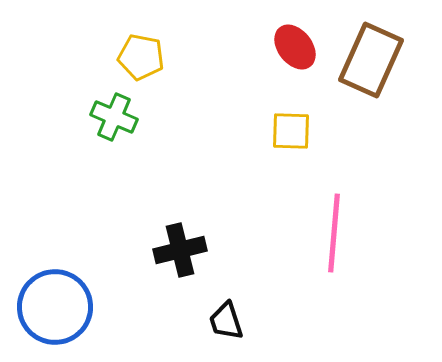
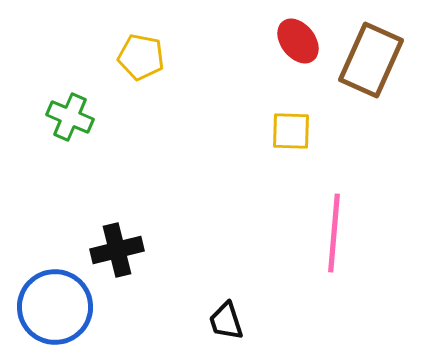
red ellipse: moved 3 px right, 6 px up
green cross: moved 44 px left
black cross: moved 63 px left
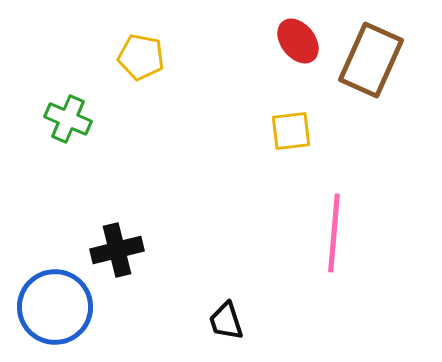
green cross: moved 2 px left, 2 px down
yellow square: rotated 9 degrees counterclockwise
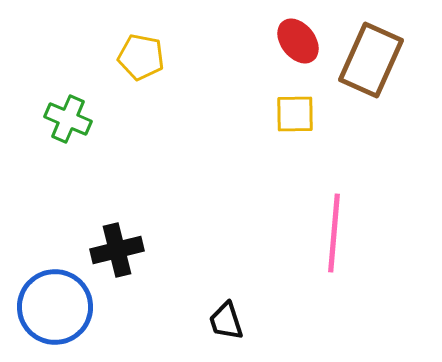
yellow square: moved 4 px right, 17 px up; rotated 6 degrees clockwise
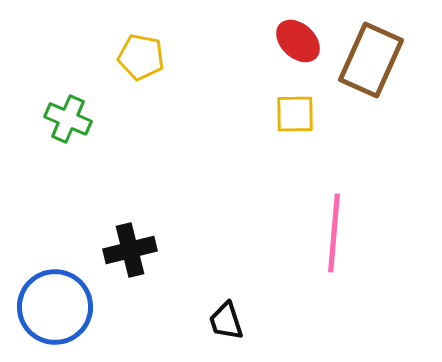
red ellipse: rotated 9 degrees counterclockwise
black cross: moved 13 px right
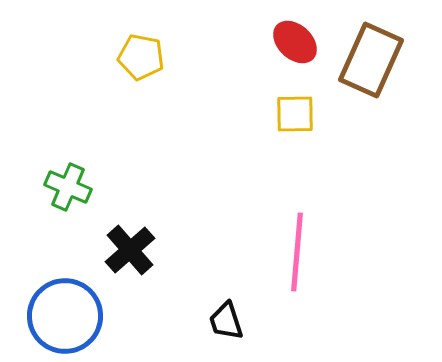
red ellipse: moved 3 px left, 1 px down
green cross: moved 68 px down
pink line: moved 37 px left, 19 px down
black cross: rotated 27 degrees counterclockwise
blue circle: moved 10 px right, 9 px down
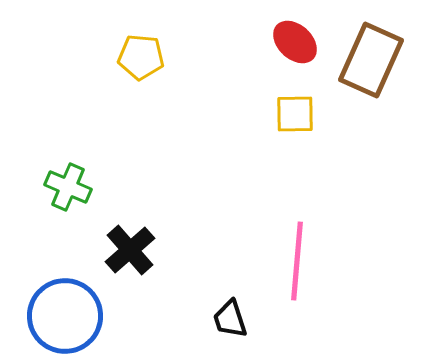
yellow pentagon: rotated 6 degrees counterclockwise
pink line: moved 9 px down
black trapezoid: moved 4 px right, 2 px up
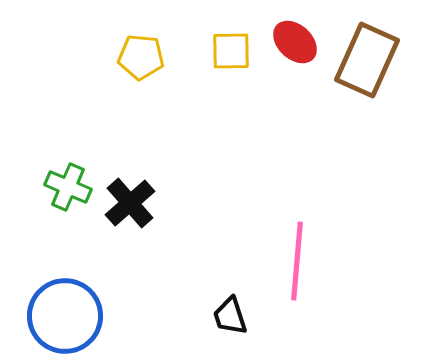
brown rectangle: moved 4 px left
yellow square: moved 64 px left, 63 px up
black cross: moved 47 px up
black trapezoid: moved 3 px up
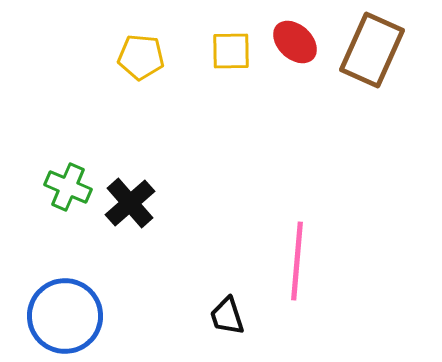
brown rectangle: moved 5 px right, 10 px up
black trapezoid: moved 3 px left
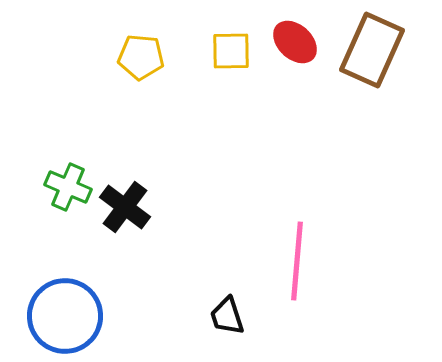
black cross: moved 5 px left, 4 px down; rotated 12 degrees counterclockwise
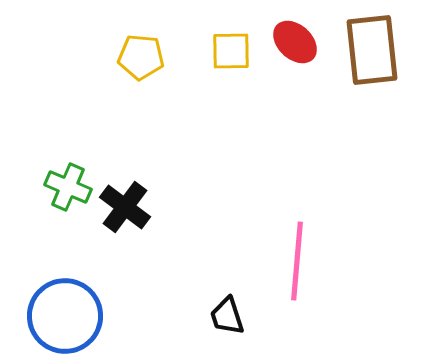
brown rectangle: rotated 30 degrees counterclockwise
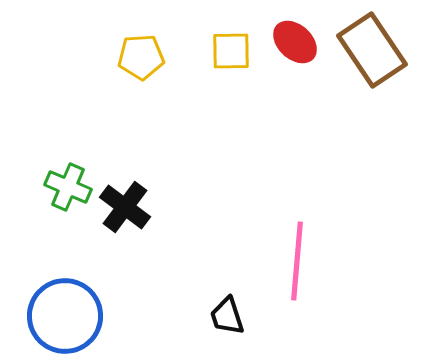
brown rectangle: rotated 28 degrees counterclockwise
yellow pentagon: rotated 9 degrees counterclockwise
